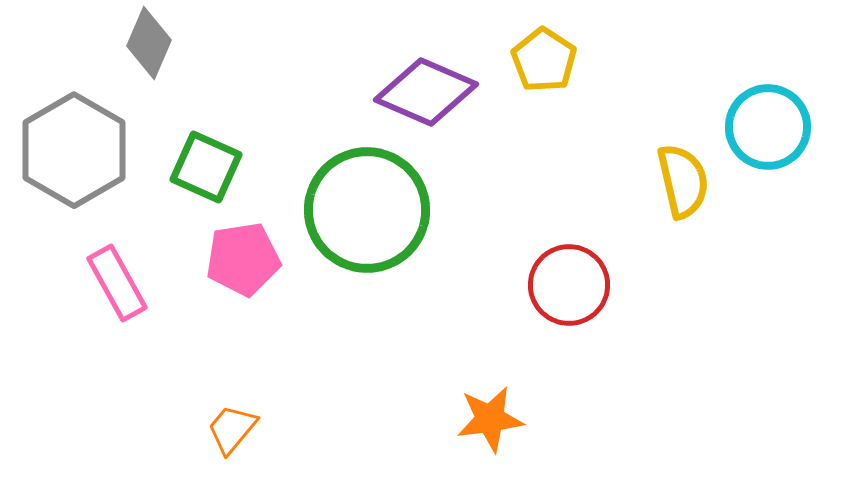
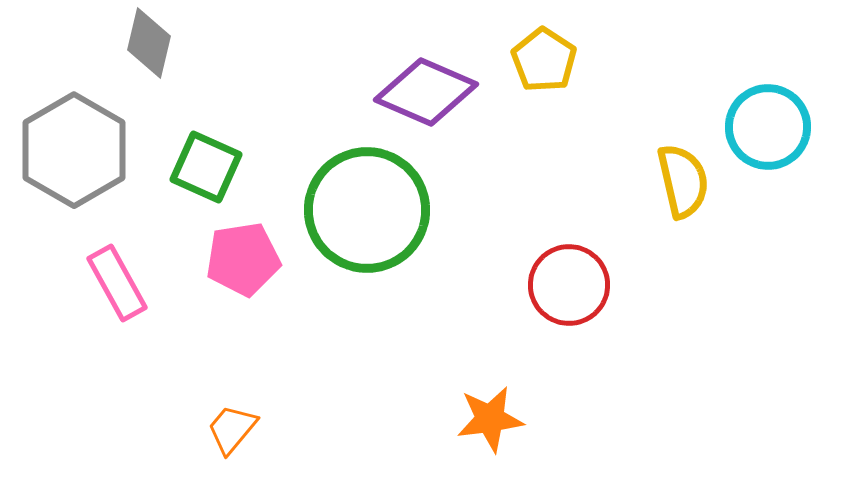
gray diamond: rotated 10 degrees counterclockwise
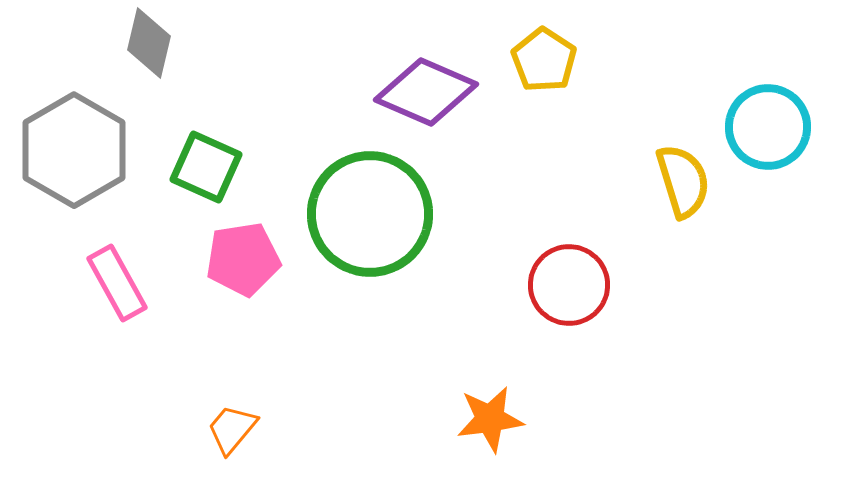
yellow semicircle: rotated 4 degrees counterclockwise
green circle: moved 3 px right, 4 px down
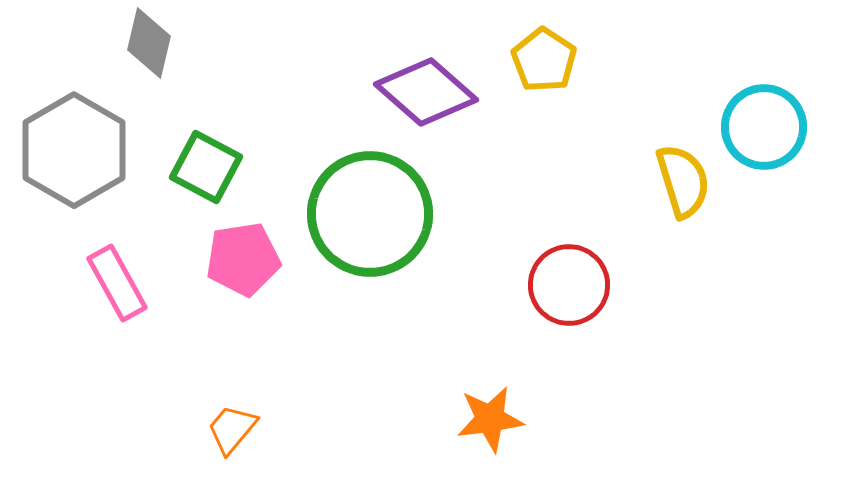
purple diamond: rotated 18 degrees clockwise
cyan circle: moved 4 px left
green square: rotated 4 degrees clockwise
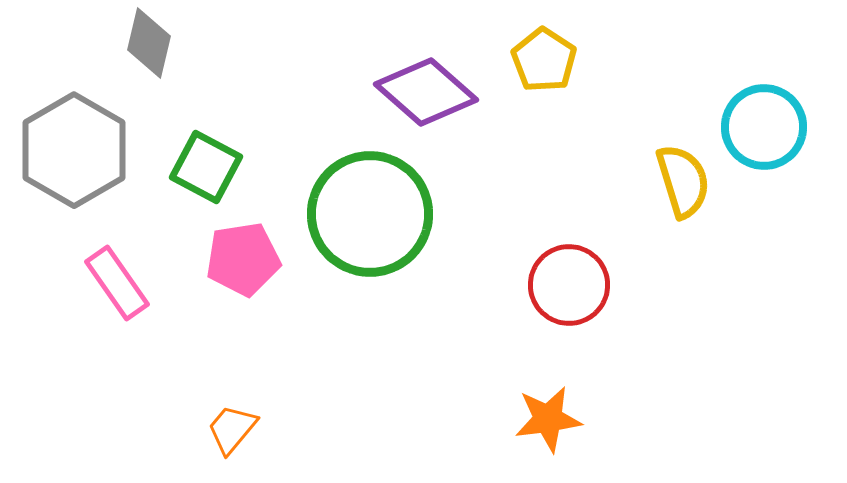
pink rectangle: rotated 6 degrees counterclockwise
orange star: moved 58 px right
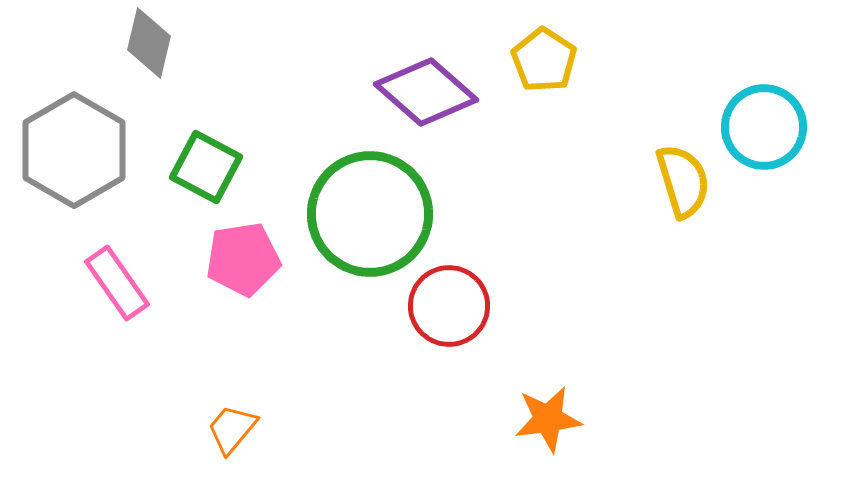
red circle: moved 120 px left, 21 px down
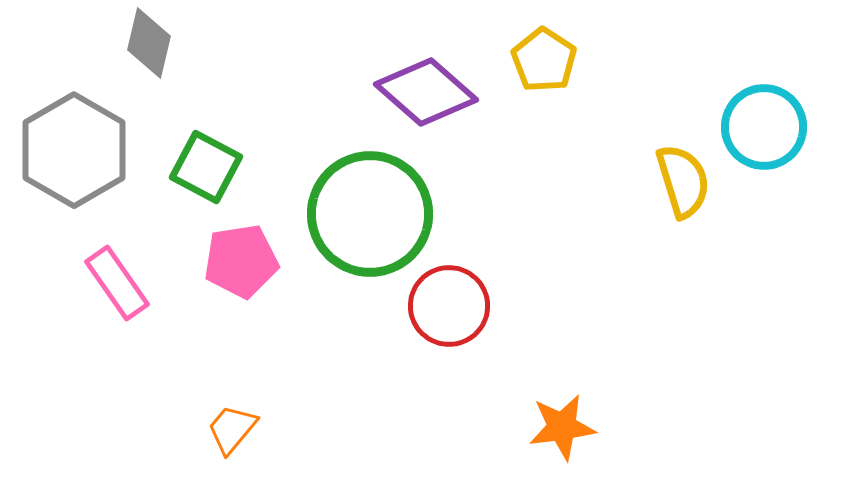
pink pentagon: moved 2 px left, 2 px down
orange star: moved 14 px right, 8 px down
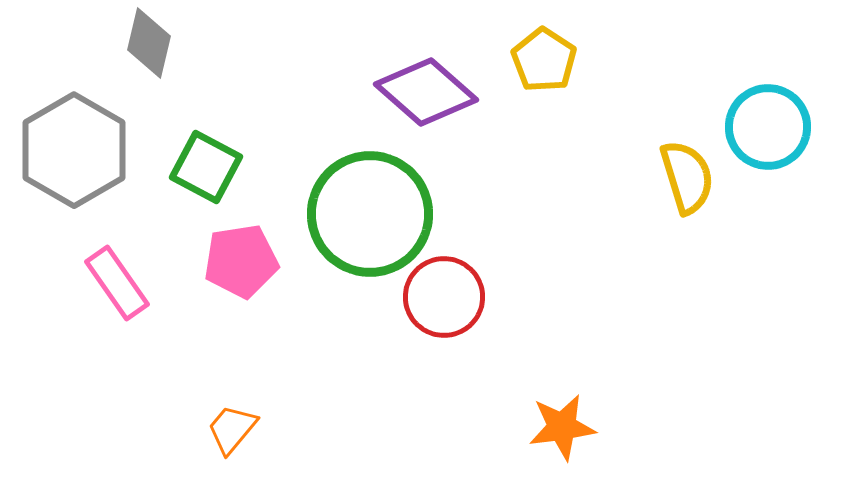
cyan circle: moved 4 px right
yellow semicircle: moved 4 px right, 4 px up
red circle: moved 5 px left, 9 px up
